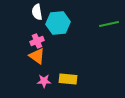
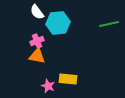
white semicircle: rotated 28 degrees counterclockwise
orange triangle: rotated 24 degrees counterclockwise
pink star: moved 4 px right, 5 px down; rotated 24 degrees clockwise
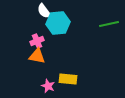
white semicircle: moved 7 px right, 1 px up
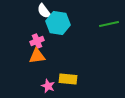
cyan hexagon: rotated 15 degrees clockwise
orange triangle: rotated 18 degrees counterclockwise
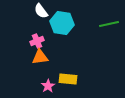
white semicircle: moved 3 px left
cyan hexagon: moved 4 px right
orange triangle: moved 3 px right, 1 px down
pink star: rotated 16 degrees clockwise
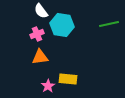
cyan hexagon: moved 2 px down
pink cross: moved 7 px up
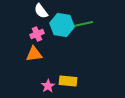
green line: moved 26 px left
orange triangle: moved 6 px left, 3 px up
yellow rectangle: moved 2 px down
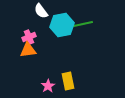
cyan hexagon: rotated 20 degrees counterclockwise
pink cross: moved 8 px left, 3 px down
orange triangle: moved 6 px left, 4 px up
yellow rectangle: rotated 72 degrees clockwise
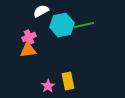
white semicircle: rotated 98 degrees clockwise
green line: moved 1 px right, 1 px down
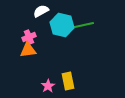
cyan hexagon: rotated 25 degrees clockwise
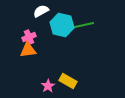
yellow rectangle: rotated 48 degrees counterclockwise
